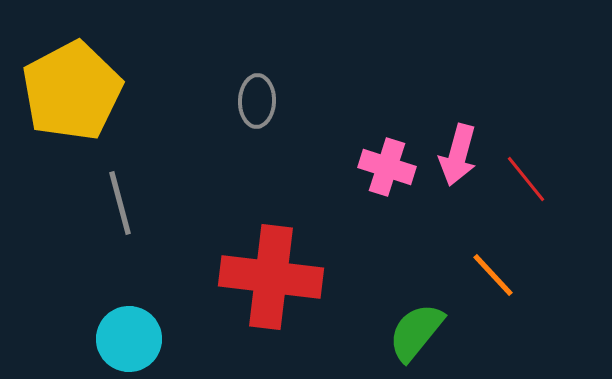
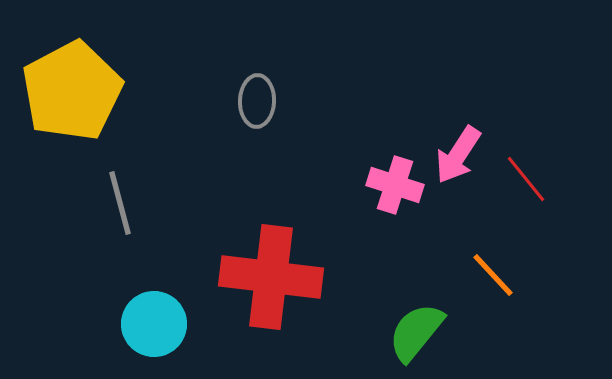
pink arrow: rotated 18 degrees clockwise
pink cross: moved 8 px right, 18 px down
cyan circle: moved 25 px right, 15 px up
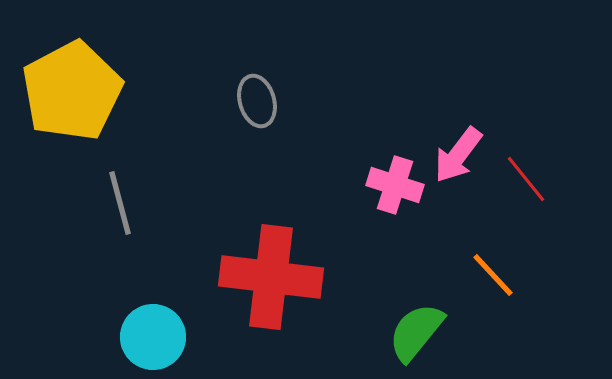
gray ellipse: rotated 18 degrees counterclockwise
pink arrow: rotated 4 degrees clockwise
cyan circle: moved 1 px left, 13 px down
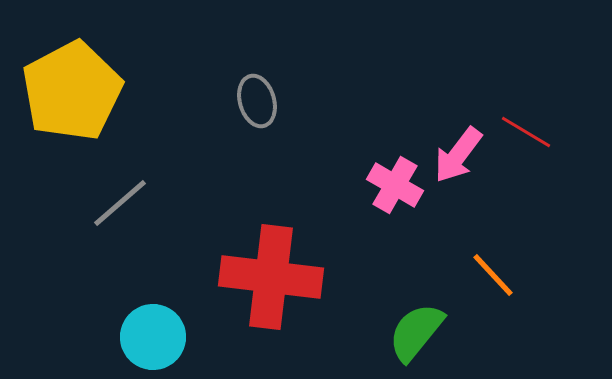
red line: moved 47 px up; rotated 20 degrees counterclockwise
pink cross: rotated 12 degrees clockwise
gray line: rotated 64 degrees clockwise
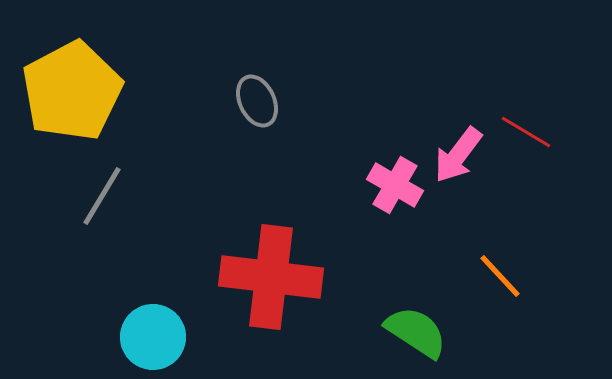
gray ellipse: rotated 9 degrees counterclockwise
gray line: moved 18 px left, 7 px up; rotated 18 degrees counterclockwise
orange line: moved 7 px right, 1 px down
green semicircle: rotated 84 degrees clockwise
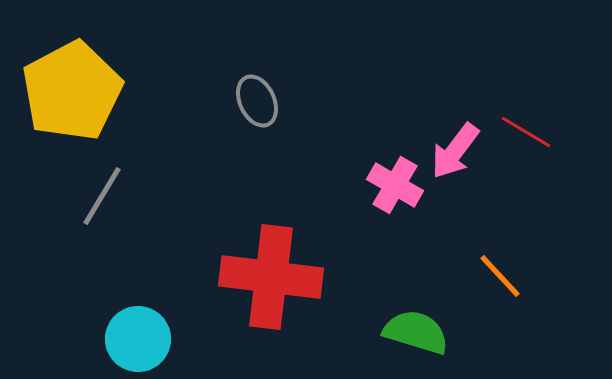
pink arrow: moved 3 px left, 4 px up
green semicircle: rotated 16 degrees counterclockwise
cyan circle: moved 15 px left, 2 px down
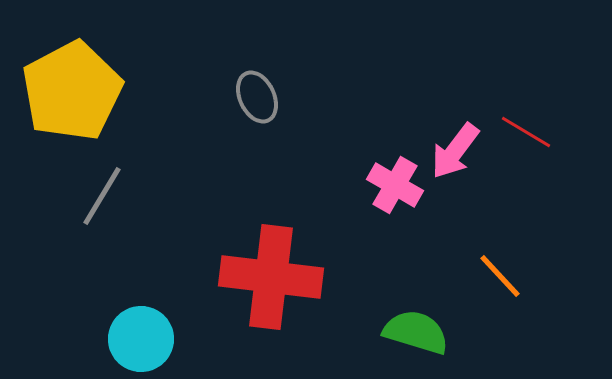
gray ellipse: moved 4 px up
cyan circle: moved 3 px right
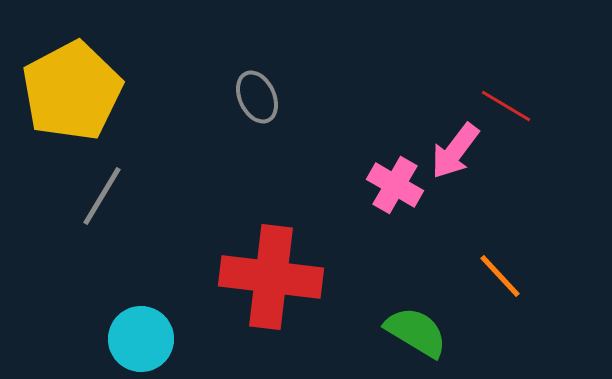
red line: moved 20 px left, 26 px up
green semicircle: rotated 14 degrees clockwise
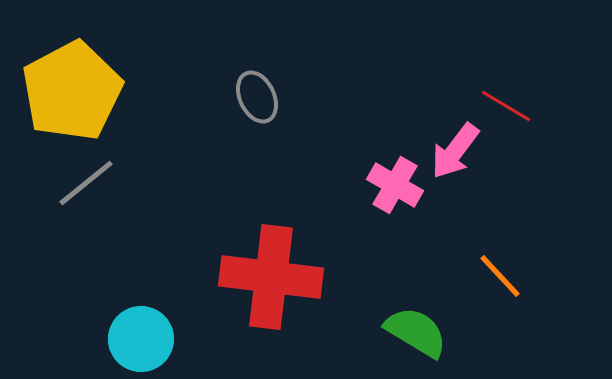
gray line: moved 16 px left, 13 px up; rotated 20 degrees clockwise
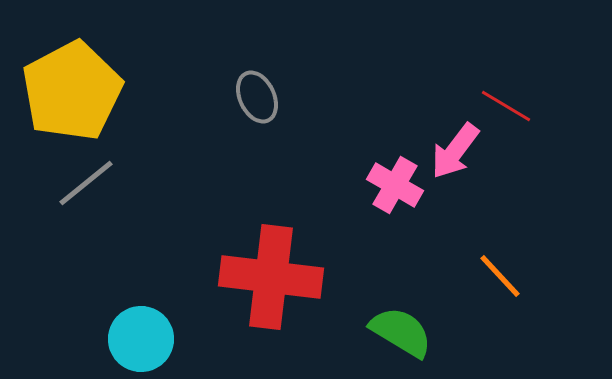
green semicircle: moved 15 px left
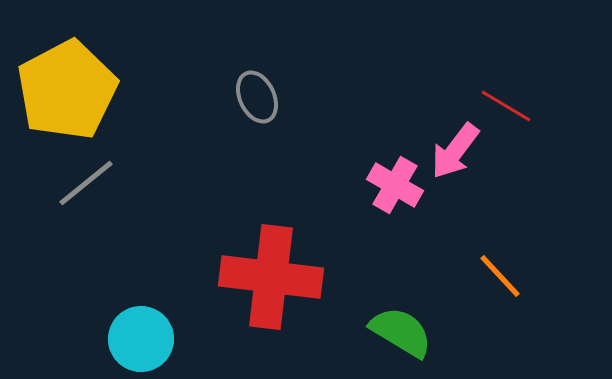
yellow pentagon: moved 5 px left, 1 px up
